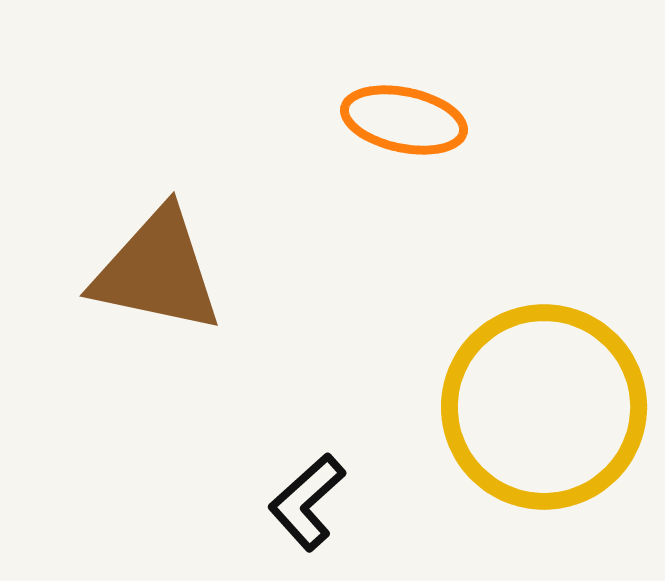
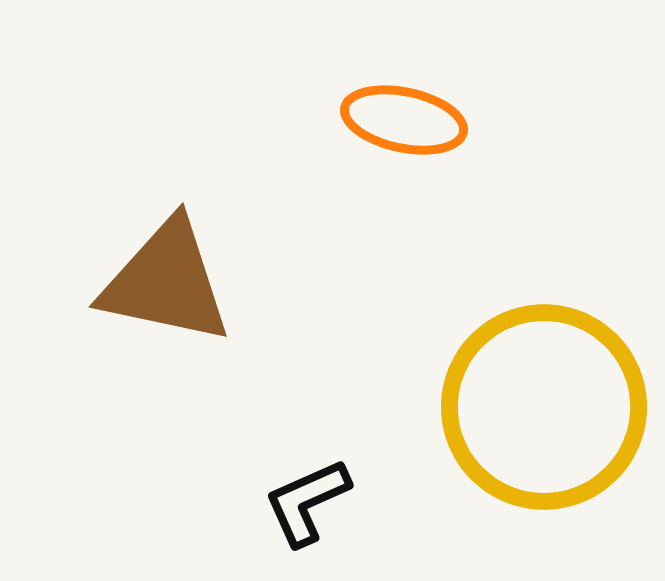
brown triangle: moved 9 px right, 11 px down
black L-shape: rotated 18 degrees clockwise
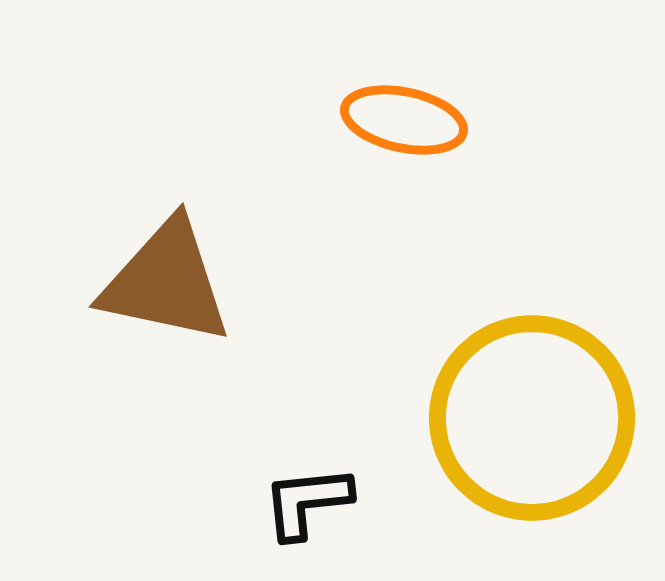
yellow circle: moved 12 px left, 11 px down
black L-shape: rotated 18 degrees clockwise
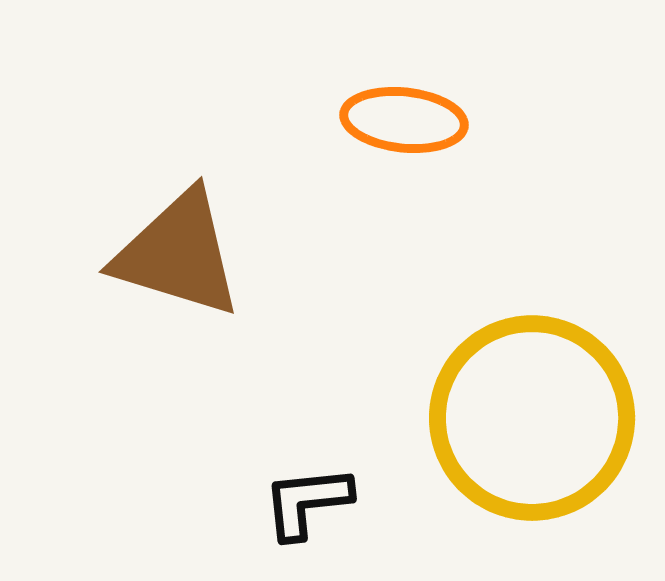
orange ellipse: rotated 6 degrees counterclockwise
brown triangle: moved 12 px right, 28 px up; rotated 5 degrees clockwise
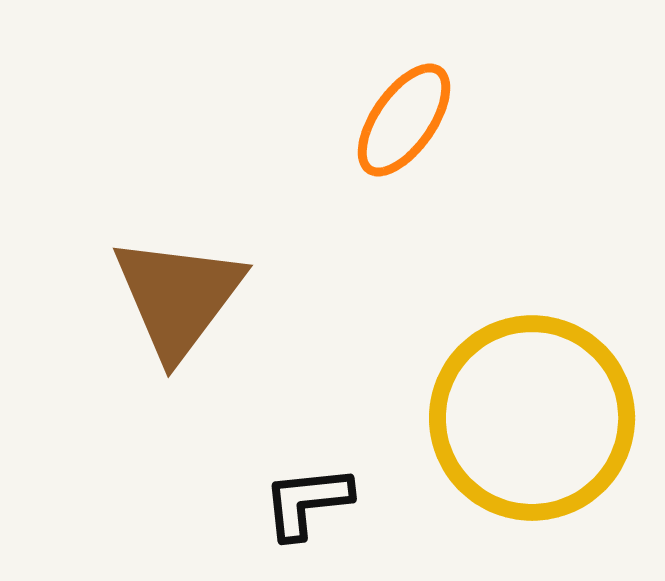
orange ellipse: rotated 61 degrees counterclockwise
brown triangle: moved 43 px down; rotated 50 degrees clockwise
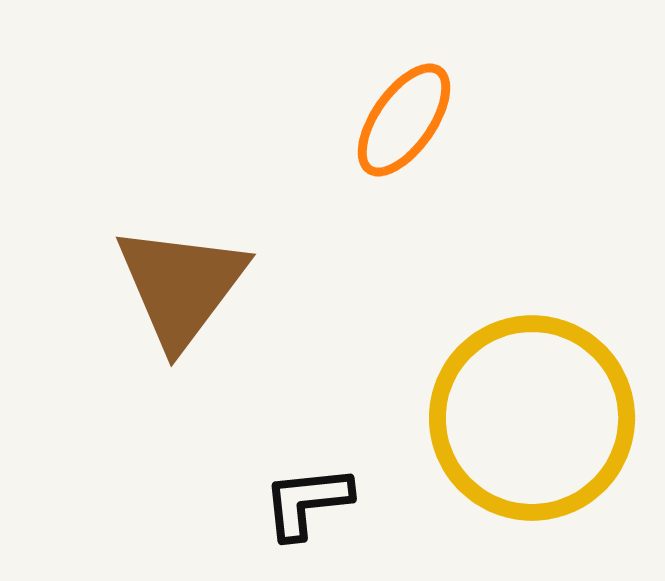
brown triangle: moved 3 px right, 11 px up
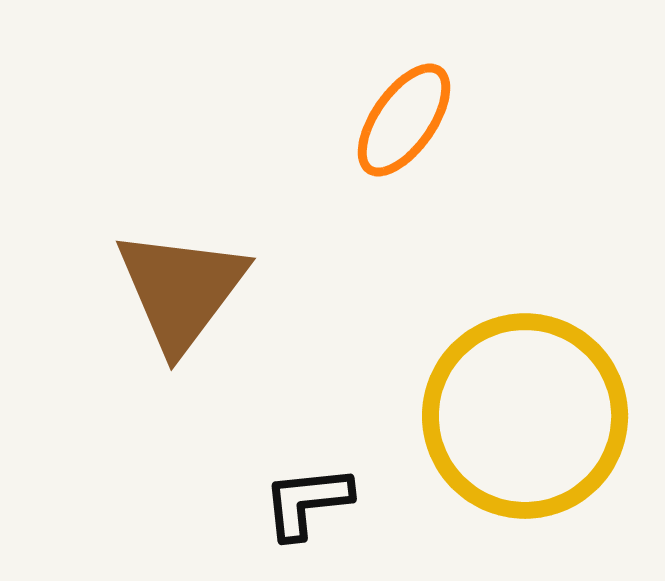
brown triangle: moved 4 px down
yellow circle: moved 7 px left, 2 px up
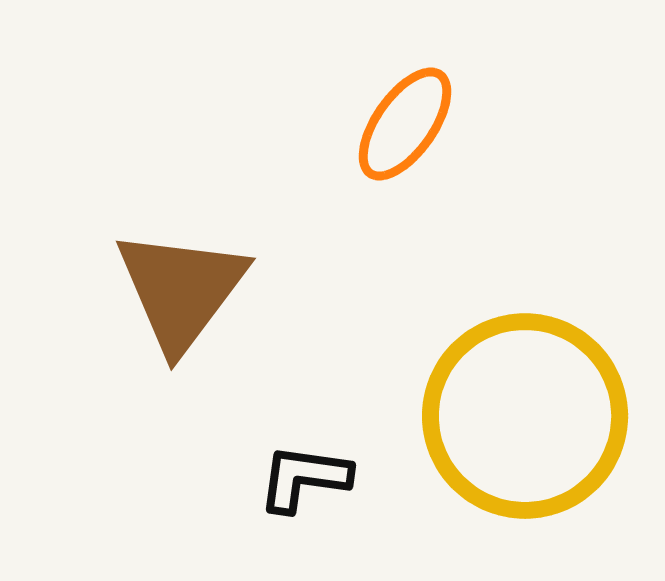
orange ellipse: moved 1 px right, 4 px down
black L-shape: moved 3 px left, 24 px up; rotated 14 degrees clockwise
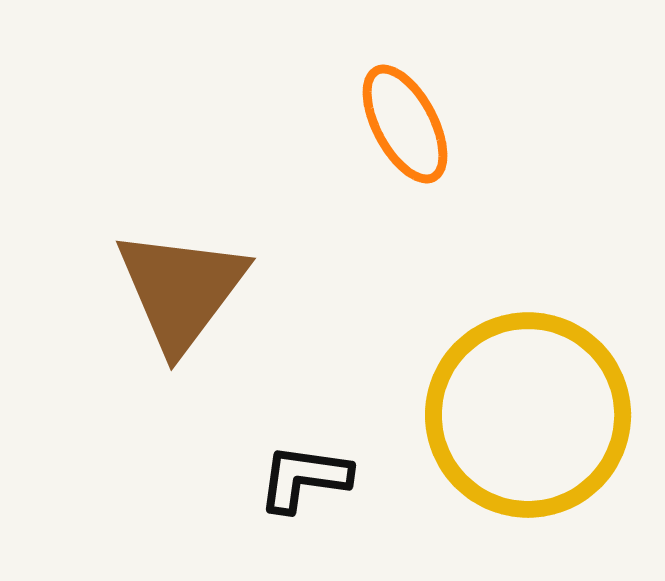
orange ellipse: rotated 63 degrees counterclockwise
yellow circle: moved 3 px right, 1 px up
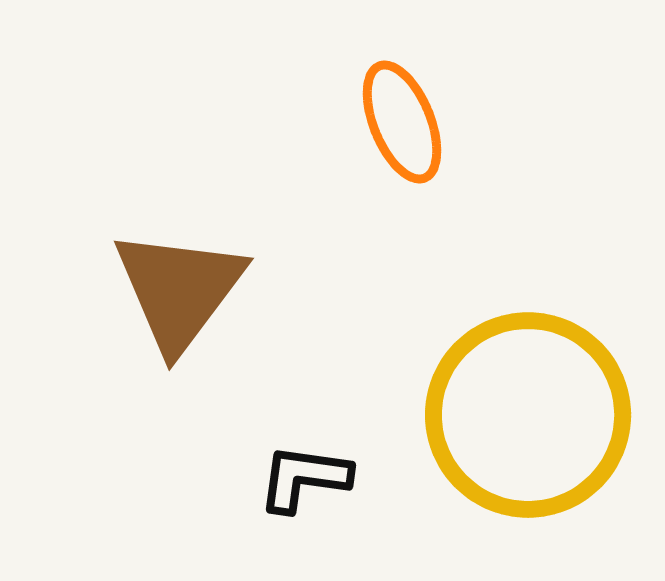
orange ellipse: moved 3 px left, 2 px up; rotated 6 degrees clockwise
brown triangle: moved 2 px left
